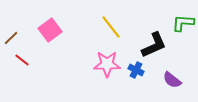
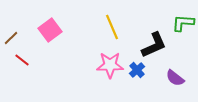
yellow line: moved 1 px right; rotated 15 degrees clockwise
pink star: moved 3 px right, 1 px down
blue cross: moved 1 px right; rotated 21 degrees clockwise
purple semicircle: moved 3 px right, 2 px up
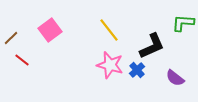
yellow line: moved 3 px left, 3 px down; rotated 15 degrees counterclockwise
black L-shape: moved 2 px left, 1 px down
pink star: rotated 16 degrees clockwise
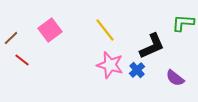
yellow line: moved 4 px left
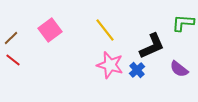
red line: moved 9 px left
purple semicircle: moved 4 px right, 9 px up
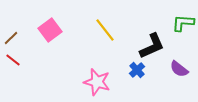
pink star: moved 13 px left, 17 px down
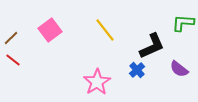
pink star: rotated 24 degrees clockwise
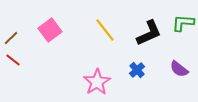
black L-shape: moved 3 px left, 13 px up
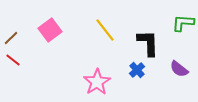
black L-shape: moved 1 px left, 10 px down; rotated 68 degrees counterclockwise
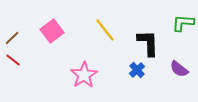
pink square: moved 2 px right, 1 px down
brown line: moved 1 px right
pink star: moved 13 px left, 7 px up
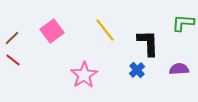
purple semicircle: rotated 138 degrees clockwise
